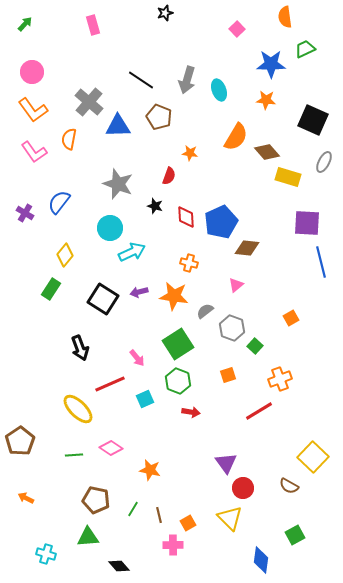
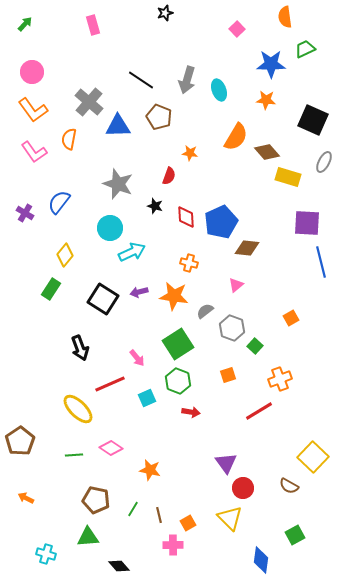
cyan square at (145, 399): moved 2 px right, 1 px up
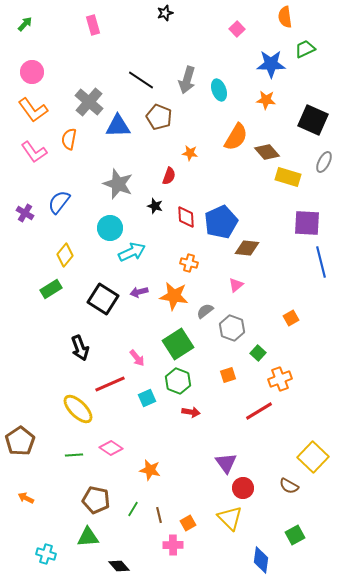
green rectangle at (51, 289): rotated 25 degrees clockwise
green square at (255, 346): moved 3 px right, 7 px down
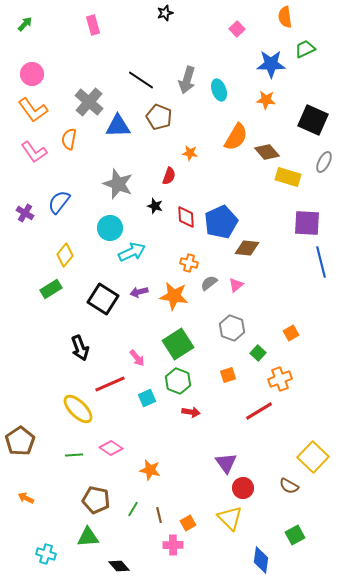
pink circle at (32, 72): moved 2 px down
gray semicircle at (205, 311): moved 4 px right, 28 px up
orange square at (291, 318): moved 15 px down
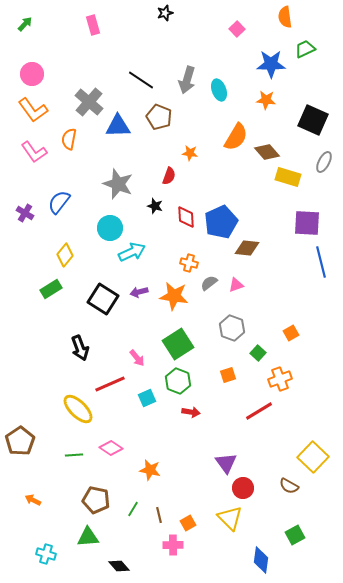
pink triangle at (236, 285): rotated 21 degrees clockwise
orange arrow at (26, 498): moved 7 px right, 2 px down
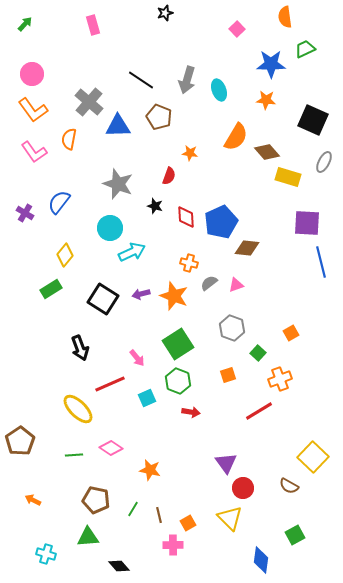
purple arrow at (139, 292): moved 2 px right, 2 px down
orange star at (174, 296): rotated 12 degrees clockwise
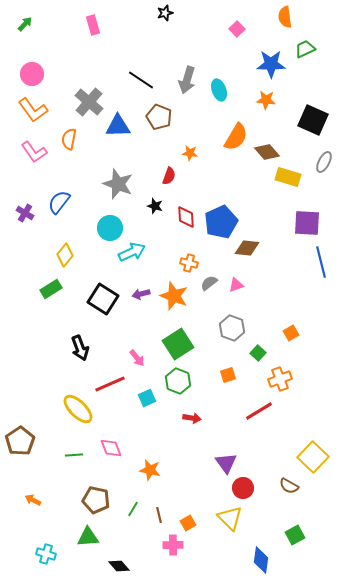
red arrow at (191, 412): moved 1 px right, 6 px down
pink diamond at (111, 448): rotated 35 degrees clockwise
